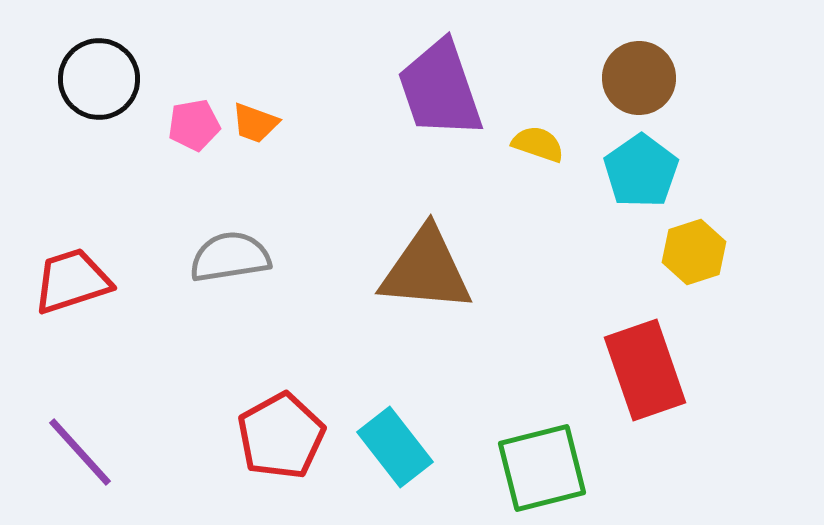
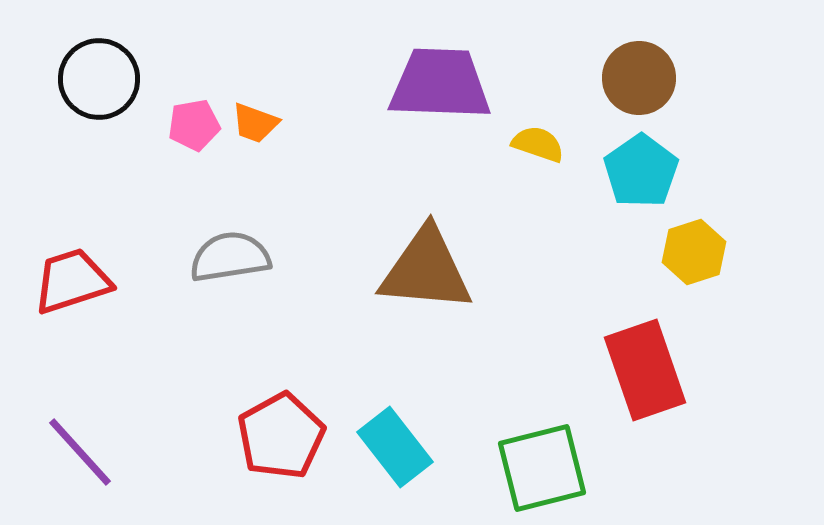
purple trapezoid: moved 5 px up; rotated 111 degrees clockwise
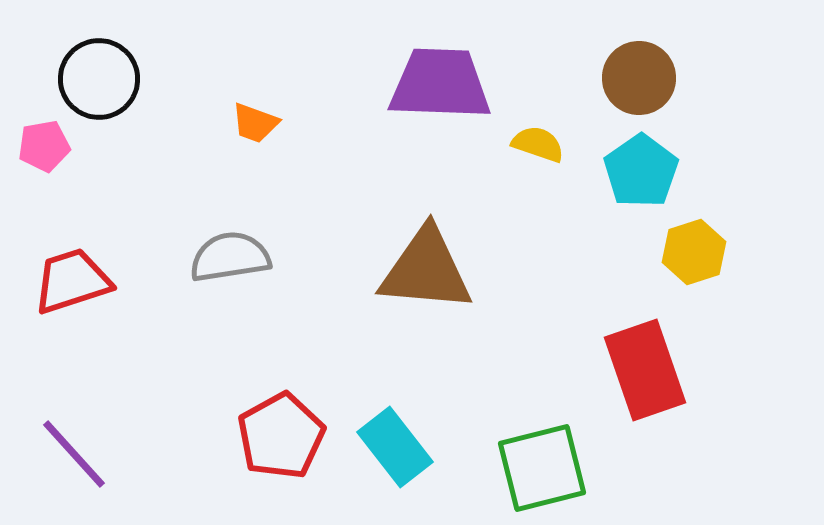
pink pentagon: moved 150 px left, 21 px down
purple line: moved 6 px left, 2 px down
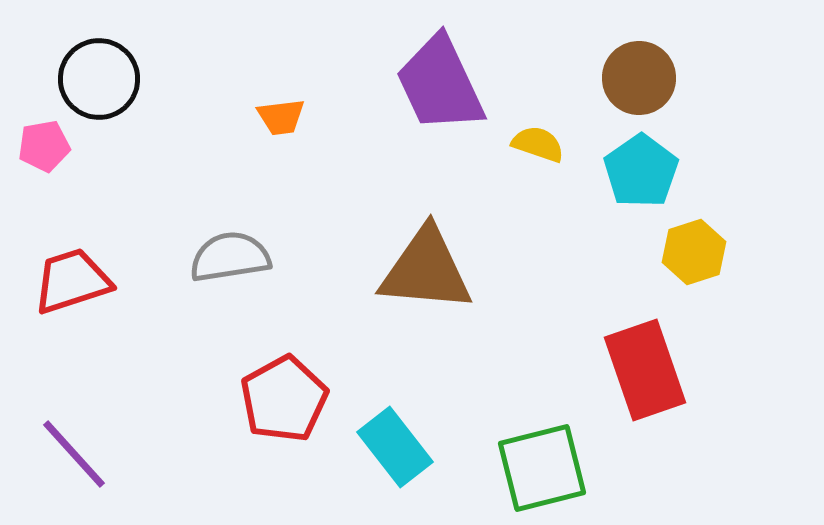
purple trapezoid: rotated 117 degrees counterclockwise
orange trapezoid: moved 26 px right, 6 px up; rotated 27 degrees counterclockwise
red pentagon: moved 3 px right, 37 px up
